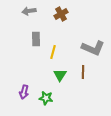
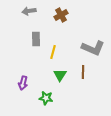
brown cross: moved 1 px down
purple arrow: moved 1 px left, 9 px up
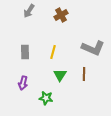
gray arrow: rotated 48 degrees counterclockwise
gray rectangle: moved 11 px left, 13 px down
brown line: moved 1 px right, 2 px down
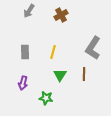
gray L-shape: rotated 100 degrees clockwise
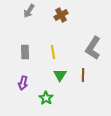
yellow line: rotated 24 degrees counterclockwise
brown line: moved 1 px left, 1 px down
green star: rotated 24 degrees clockwise
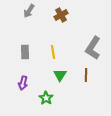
brown line: moved 3 px right
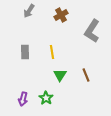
gray L-shape: moved 1 px left, 17 px up
yellow line: moved 1 px left
brown line: rotated 24 degrees counterclockwise
purple arrow: moved 16 px down
